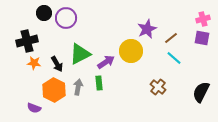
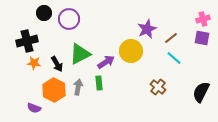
purple circle: moved 3 px right, 1 px down
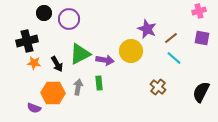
pink cross: moved 4 px left, 8 px up
purple star: rotated 24 degrees counterclockwise
purple arrow: moved 1 px left, 2 px up; rotated 42 degrees clockwise
orange hexagon: moved 1 px left, 3 px down; rotated 25 degrees counterclockwise
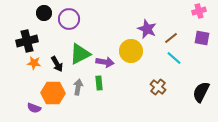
purple arrow: moved 2 px down
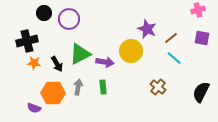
pink cross: moved 1 px left, 1 px up
green rectangle: moved 4 px right, 4 px down
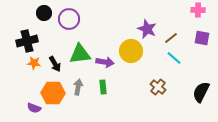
pink cross: rotated 16 degrees clockwise
green triangle: rotated 20 degrees clockwise
black arrow: moved 2 px left
